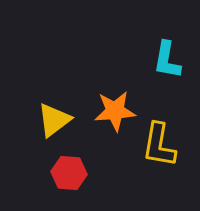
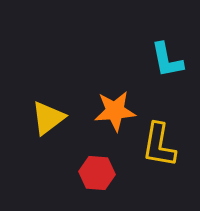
cyan L-shape: rotated 21 degrees counterclockwise
yellow triangle: moved 6 px left, 2 px up
red hexagon: moved 28 px right
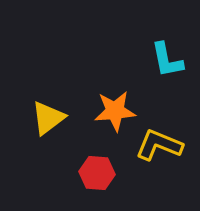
yellow L-shape: rotated 102 degrees clockwise
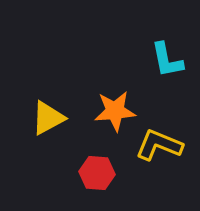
yellow triangle: rotated 9 degrees clockwise
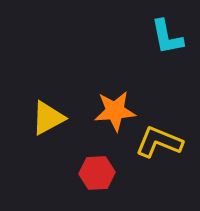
cyan L-shape: moved 23 px up
yellow L-shape: moved 3 px up
red hexagon: rotated 8 degrees counterclockwise
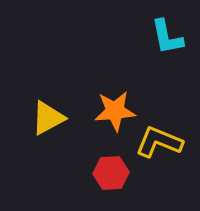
red hexagon: moved 14 px right
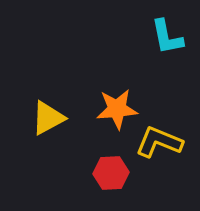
orange star: moved 2 px right, 2 px up
